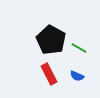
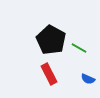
blue semicircle: moved 11 px right, 3 px down
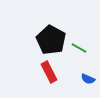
red rectangle: moved 2 px up
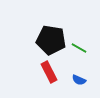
black pentagon: rotated 20 degrees counterclockwise
blue semicircle: moved 9 px left, 1 px down
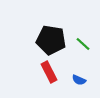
green line: moved 4 px right, 4 px up; rotated 14 degrees clockwise
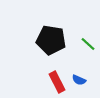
green line: moved 5 px right
red rectangle: moved 8 px right, 10 px down
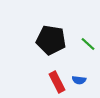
blue semicircle: rotated 16 degrees counterclockwise
